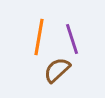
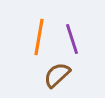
brown semicircle: moved 5 px down
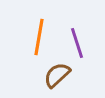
purple line: moved 5 px right, 4 px down
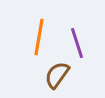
brown semicircle: rotated 12 degrees counterclockwise
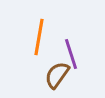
purple line: moved 6 px left, 11 px down
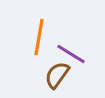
purple line: rotated 40 degrees counterclockwise
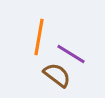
brown semicircle: rotated 92 degrees clockwise
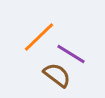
orange line: rotated 36 degrees clockwise
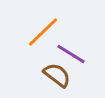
orange line: moved 4 px right, 5 px up
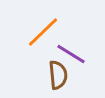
brown semicircle: moved 1 px right; rotated 48 degrees clockwise
